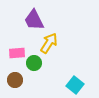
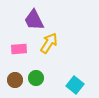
pink rectangle: moved 2 px right, 4 px up
green circle: moved 2 px right, 15 px down
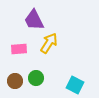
brown circle: moved 1 px down
cyan square: rotated 12 degrees counterclockwise
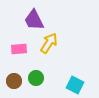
brown circle: moved 1 px left
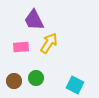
pink rectangle: moved 2 px right, 2 px up
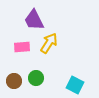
pink rectangle: moved 1 px right
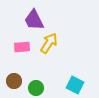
green circle: moved 10 px down
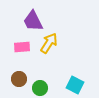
purple trapezoid: moved 1 px left, 1 px down
brown circle: moved 5 px right, 2 px up
green circle: moved 4 px right
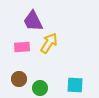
cyan square: rotated 24 degrees counterclockwise
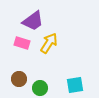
purple trapezoid: rotated 100 degrees counterclockwise
pink rectangle: moved 4 px up; rotated 21 degrees clockwise
cyan square: rotated 12 degrees counterclockwise
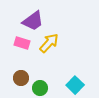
yellow arrow: rotated 10 degrees clockwise
brown circle: moved 2 px right, 1 px up
cyan square: rotated 36 degrees counterclockwise
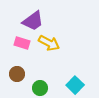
yellow arrow: rotated 75 degrees clockwise
brown circle: moved 4 px left, 4 px up
